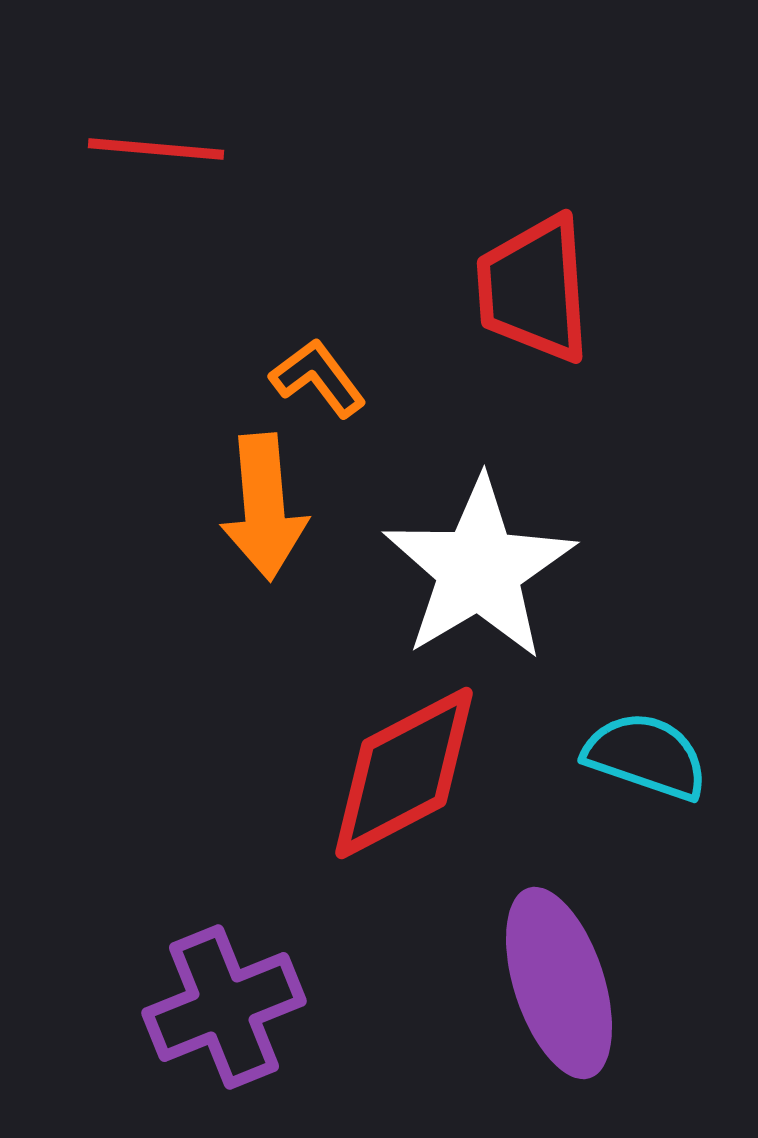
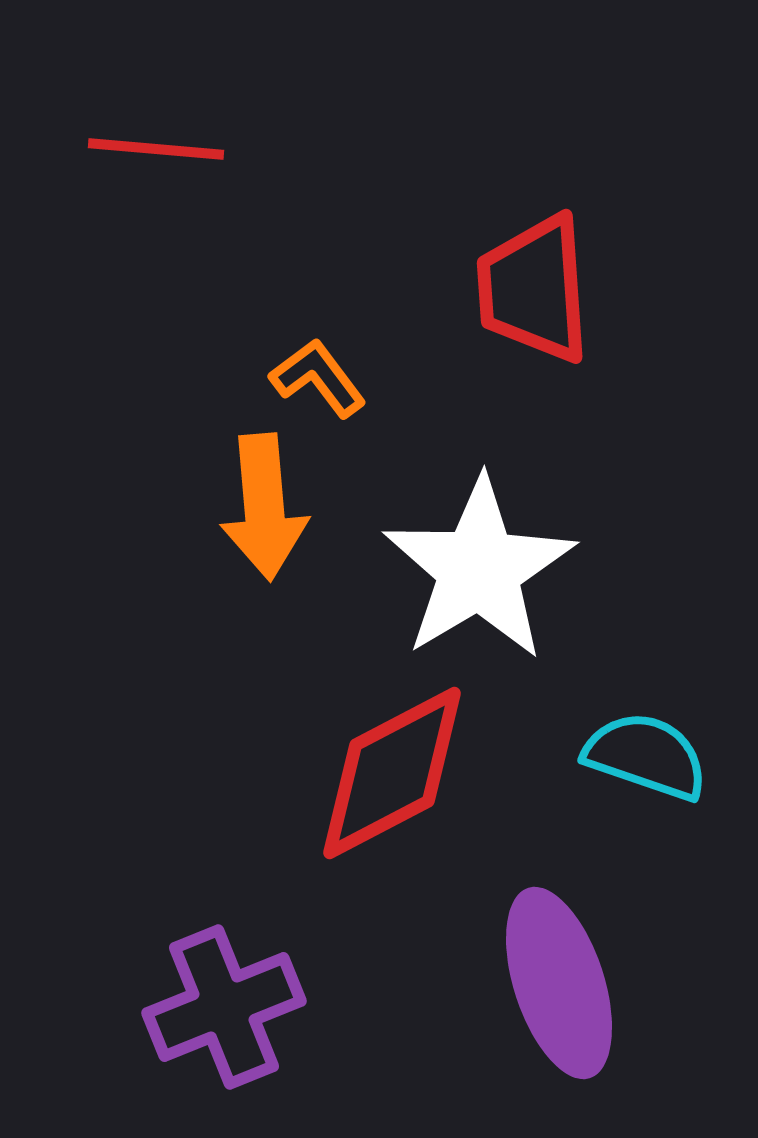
red diamond: moved 12 px left
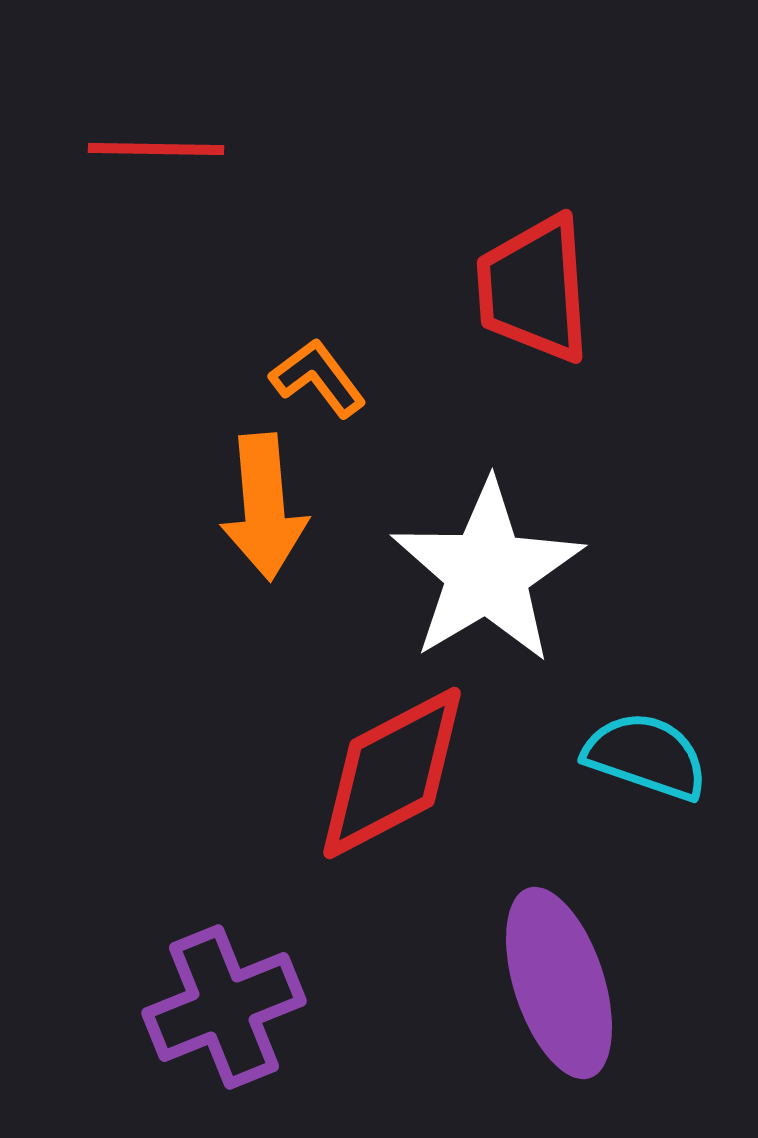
red line: rotated 4 degrees counterclockwise
white star: moved 8 px right, 3 px down
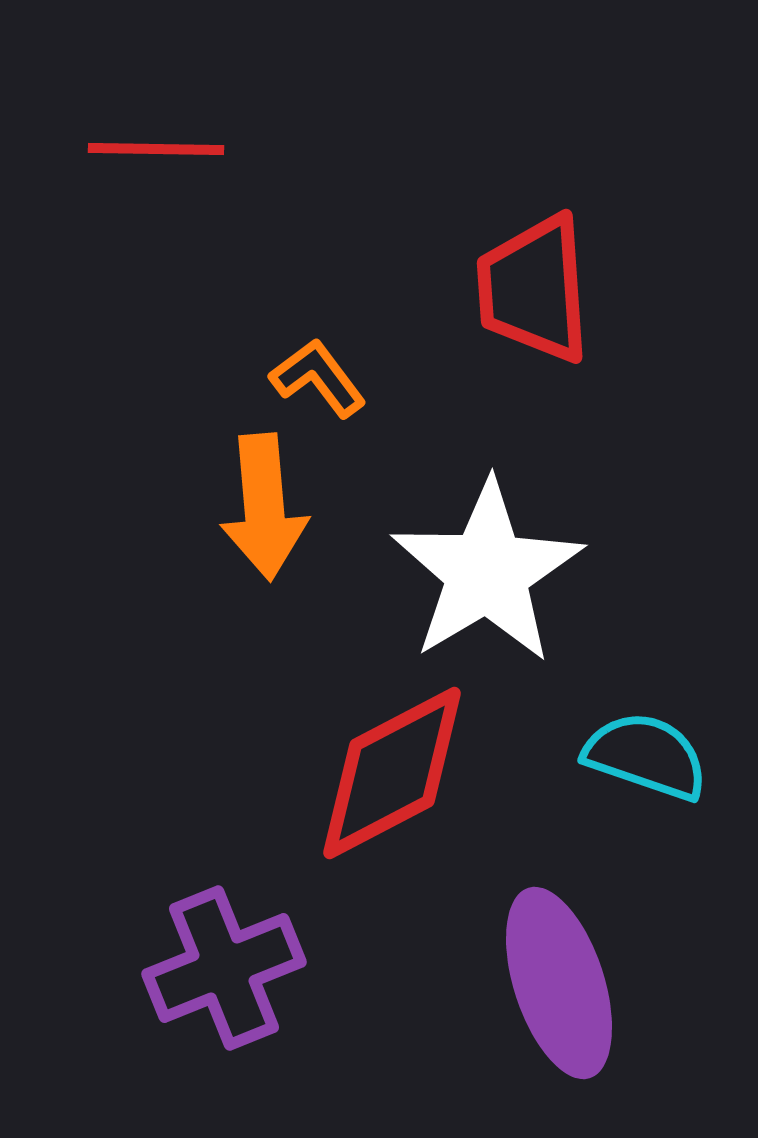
purple cross: moved 39 px up
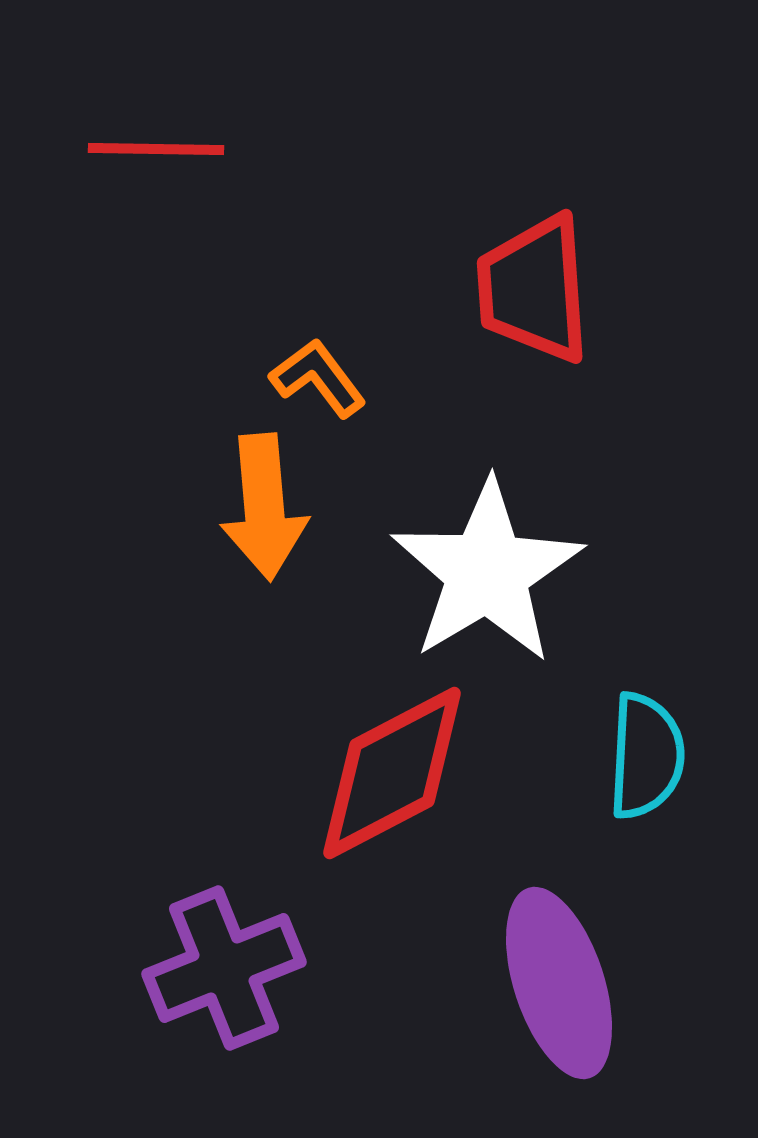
cyan semicircle: rotated 74 degrees clockwise
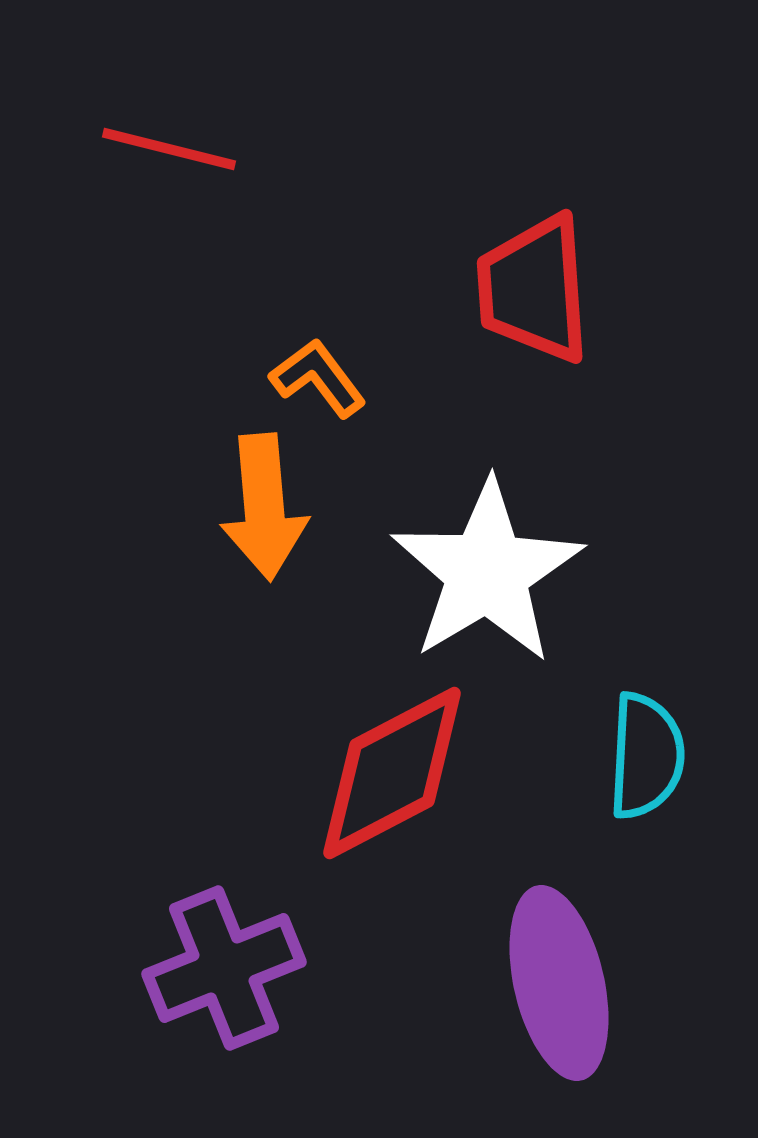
red line: moved 13 px right; rotated 13 degrees clockwise
purple ellipse: rotated 5 degrees clockwise
